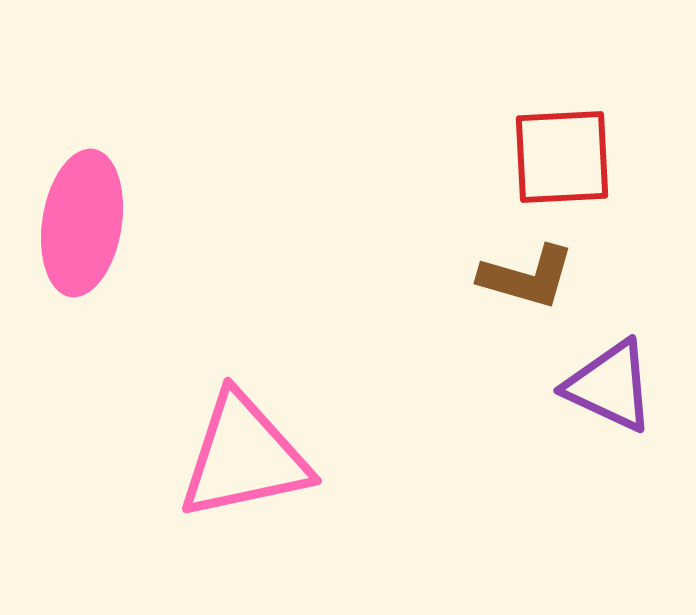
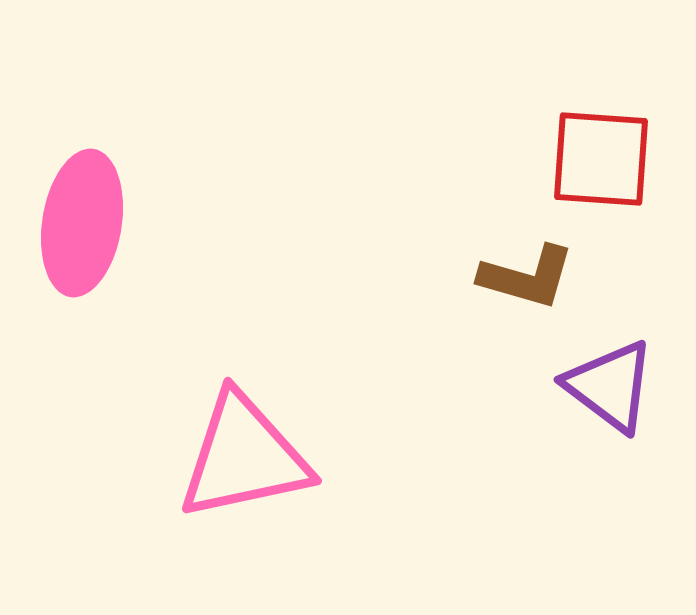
red square: moved 39 px right, 2 px down; rotated 7 degrees clockwise
purple triangle: rotated 12 degrees clockwise
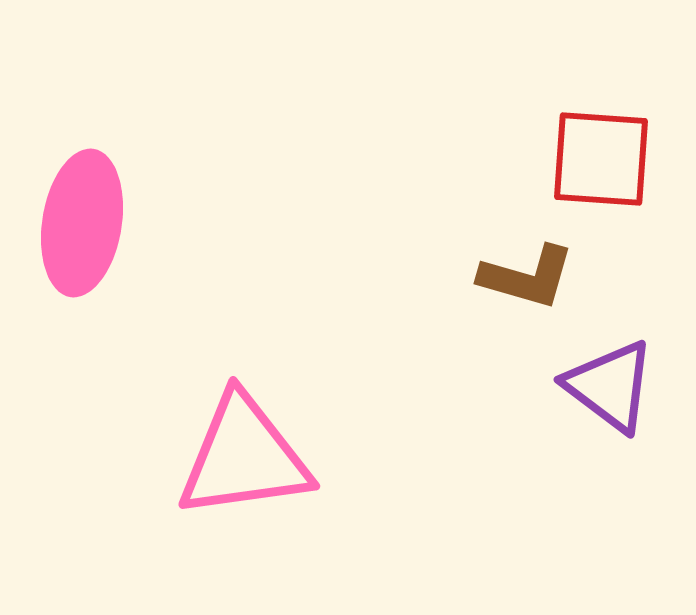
pink triangle: rotated 4 degrees clockwise
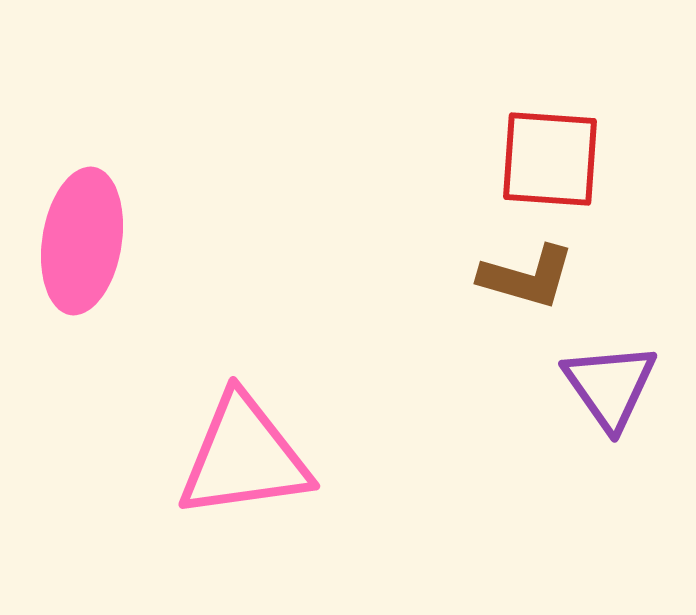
red square: moved 51 px left
pink ellipse: moved 18 px down
purple triangle: rotated 18 degrees clockwise
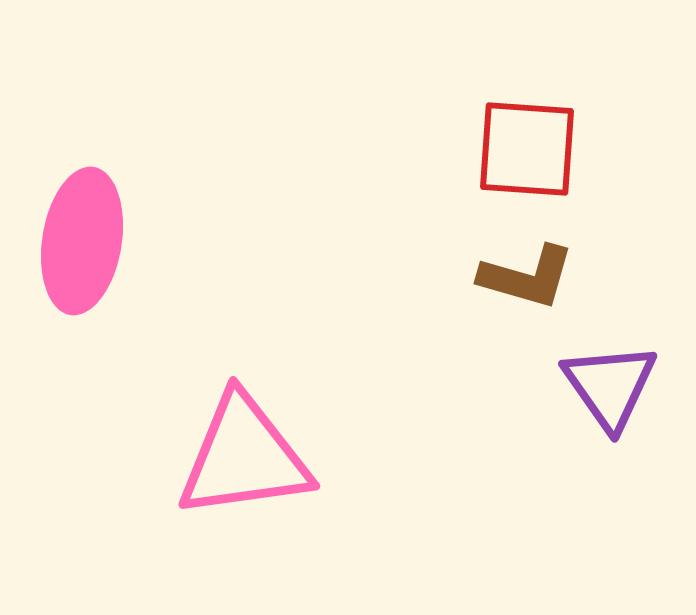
red square: moved 23 px left, 10 px up
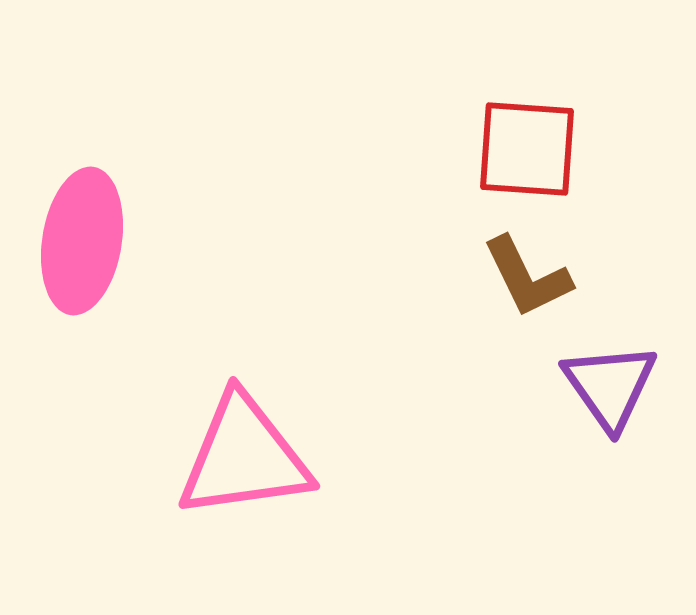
brown L-shape: rotated 48 degrees clockwise
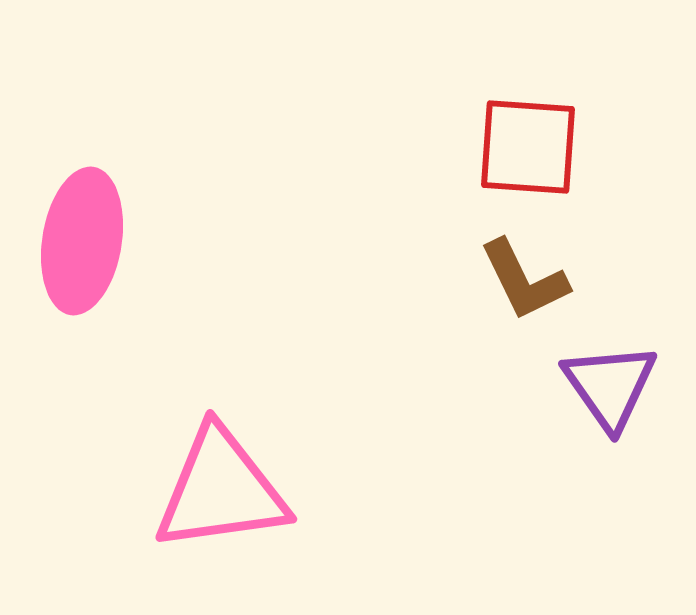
red square: moved 1 px right, 2 px up
brown L-shape: moved 3 px left, 3 px down
pink triangle: moved 23 px left, 33 px down
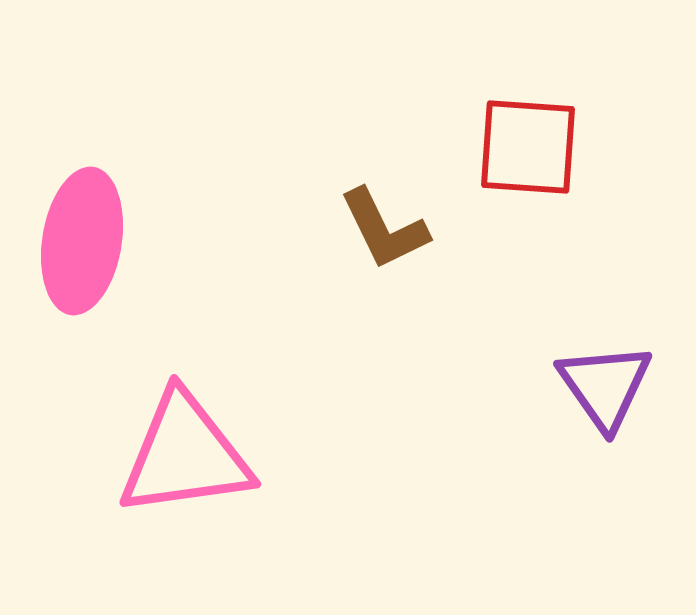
brown L-shape: moved 140 px left, 51 px up
purple triangle: moved 5 px left
pink triangle: moved 36 px left, 35 px up
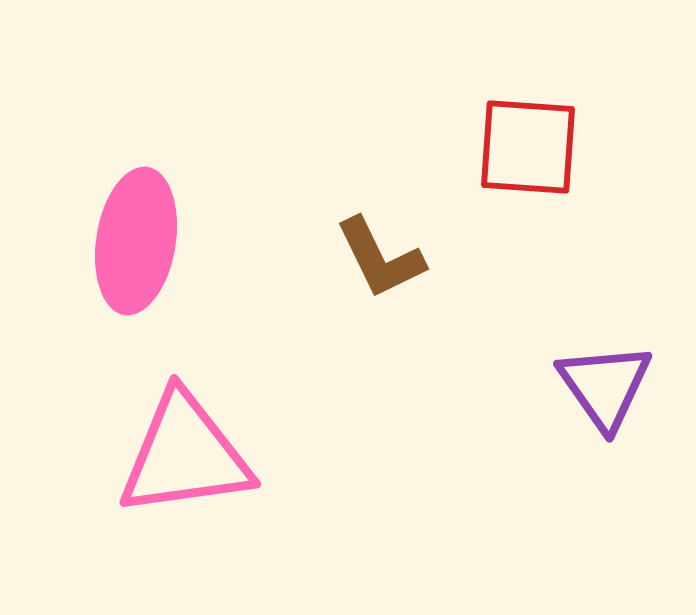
brown L-shape: moved 4 px left, 29 px down
pink ellipse: moved 54 px right
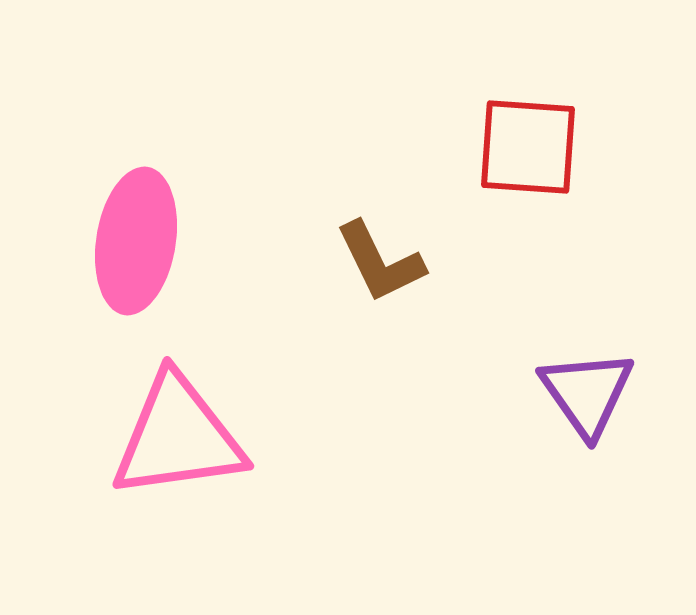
brown L-shape: moved 4 px down
purple triangle: moved 18 px left, 7 px down
pink triangle: moved 7 px left, 18 px up
